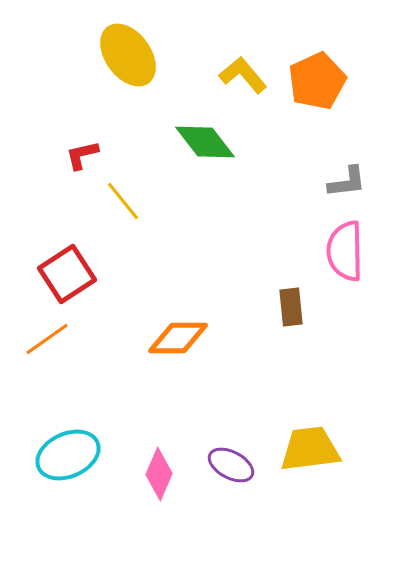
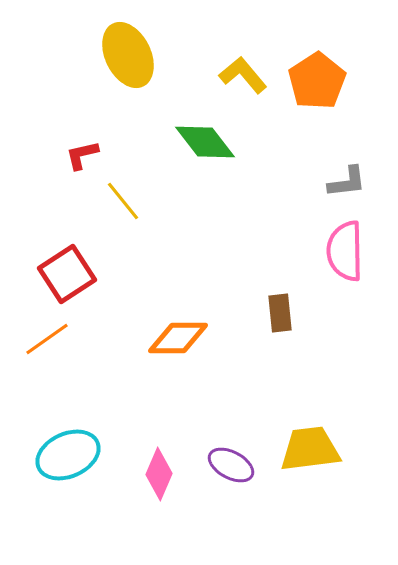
yellow ellipse: rotated 10 degrees clockwise
orange pentagon: rotated 8 degrees counterclockwise
brown rectangle: moved 11 px left, 6 px down
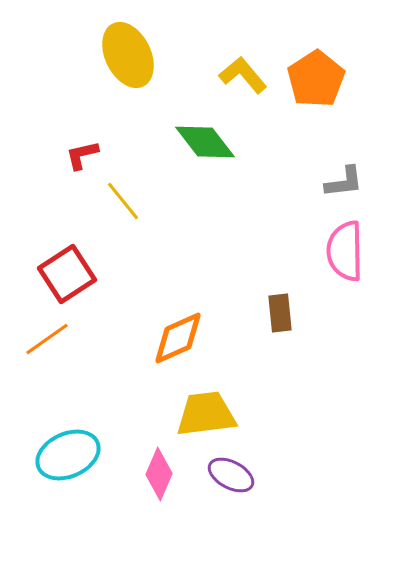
orange pentagon: moved 1 px left, 2 px up
gray L-shape: moved 3 px left
orange diamond: rotated 24 degrees counterclockwise
yellow trapezoid: moved 104 px left, 35 px up
purple ellipse: moved 10 px down
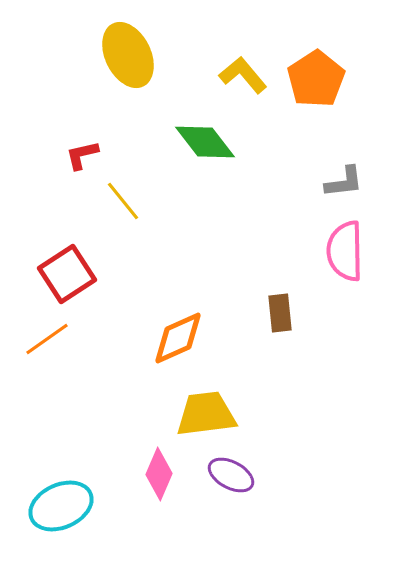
cyan ellipse: moved 7 px left, 51 px down
